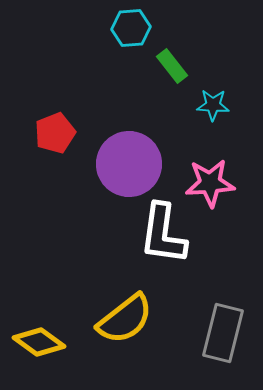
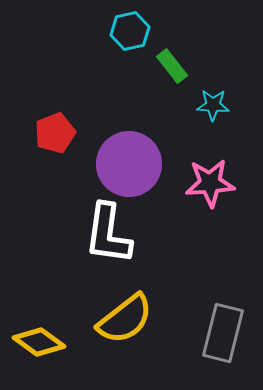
cyan hexagon: moved 1 px left, 3 px down; rotated 9 degrees counterclockwise
white L-shape: moved 55 px left
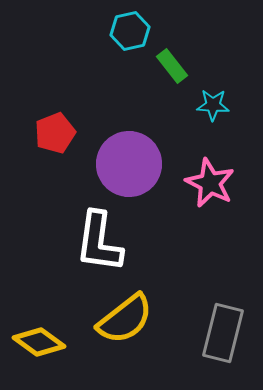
pink star: rotated 30 degrees clockwise
white L-shape: moved 9 px left, 8 px down
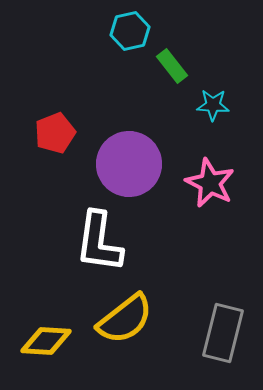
yellow diamond: moved 7 px right, 1 px up; rotated 33 degrees counterclockwise
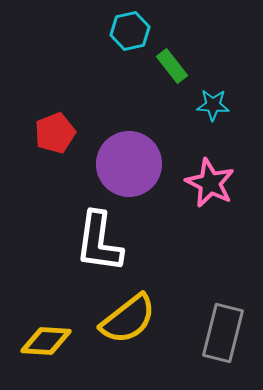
yellow semicircle: moved 3 px right
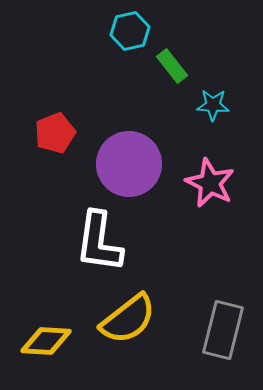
gray rectangle: moved 3 px up
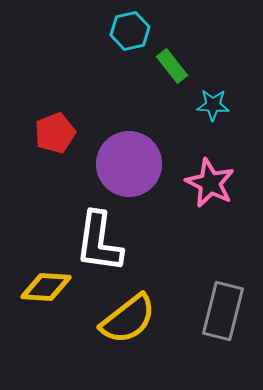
gray rectangle: moved 19 px up
yellow diamond: moved 54 px up
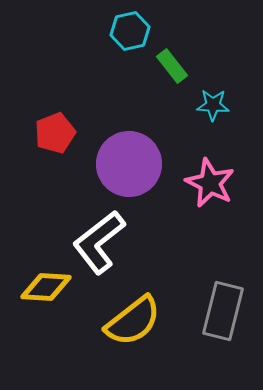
white L-shape: rotated 44 degrees clockwise
yellow semicircle: moved 5 px right, 2 px down
